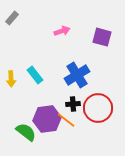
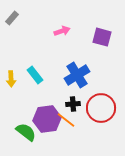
red circle: moved 3 px right
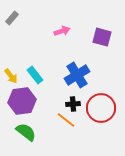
yellow arrow: moved 3 px up; rotated 35 degrees counterclockwise
purple hexagon: moved 25 px left, 18 px up
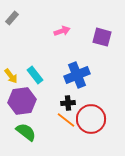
blue cross: rotated 10 degrees clockwise
black cross: moved 5 px left, 1 px up
red circle: moved 10 px left, 11 px down
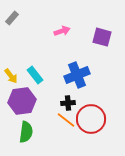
green semicircle: rotated 60 degrees clockwise
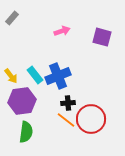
blue cross: moved 19 px left, 1 px down
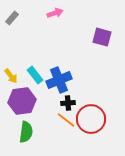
pink arrow: moved 7 px left, 18 px up
blue cross: moved 1 px right, 4 px down
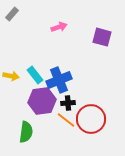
pink arrow: moved 4 px right, 14 px down
gray rectangle: moved 4 px up
yellow arrow: rotated 42 degrees counterclockwise
purple hexagon: moved 20 px right
